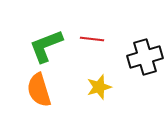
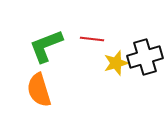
yellow star: moved 17 px right, 24 px up
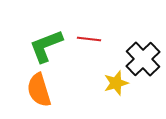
red line: moved 3 px left
black cross: moved 2 px left, 2 px down; rotated 28 degrees counterclockwise
yellow star: moved 20 px down
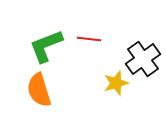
black cross: rotated 8 degrees clockwise
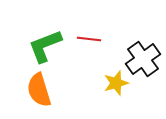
green L-shape: moved 1 px left
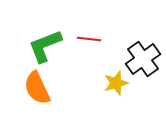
orange semicircle: moved 2 px left, 2 px up; rotated 8 degrees counterclockwise
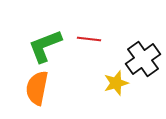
orange semicircle: rotated 36 degrees clockwise
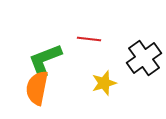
green L-shape: moved 14 px down
black cross: moved 1 px right, 1 px up
yellow star: moved 12 px left
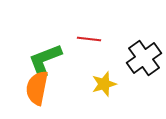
yellow star: moved 1 px down
